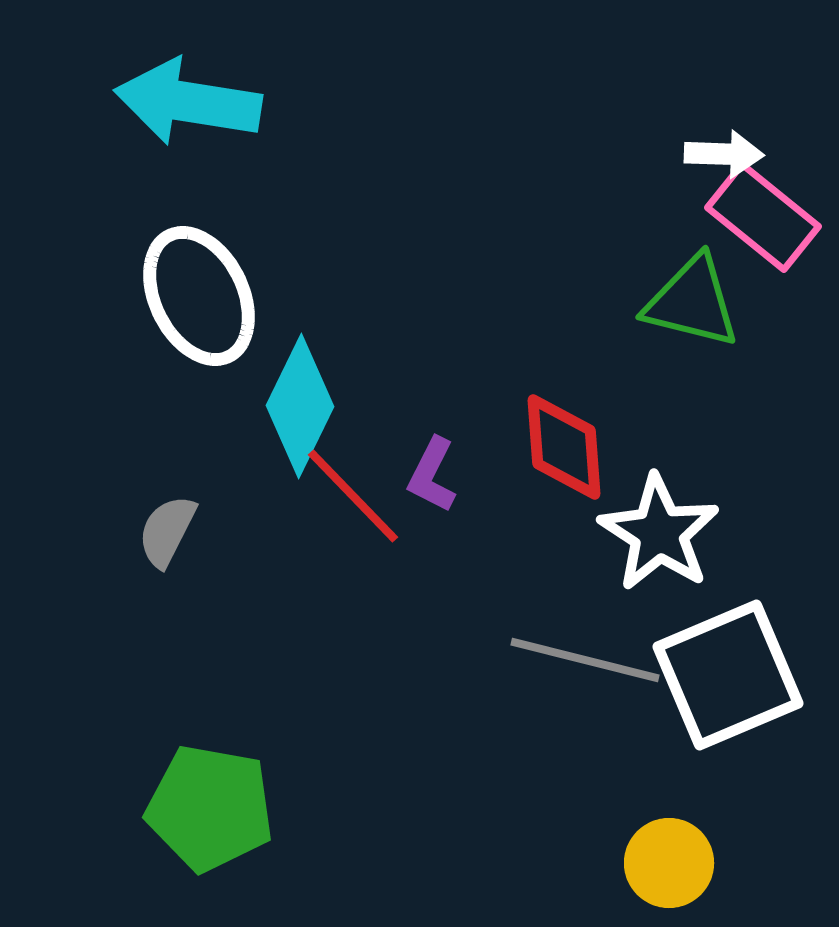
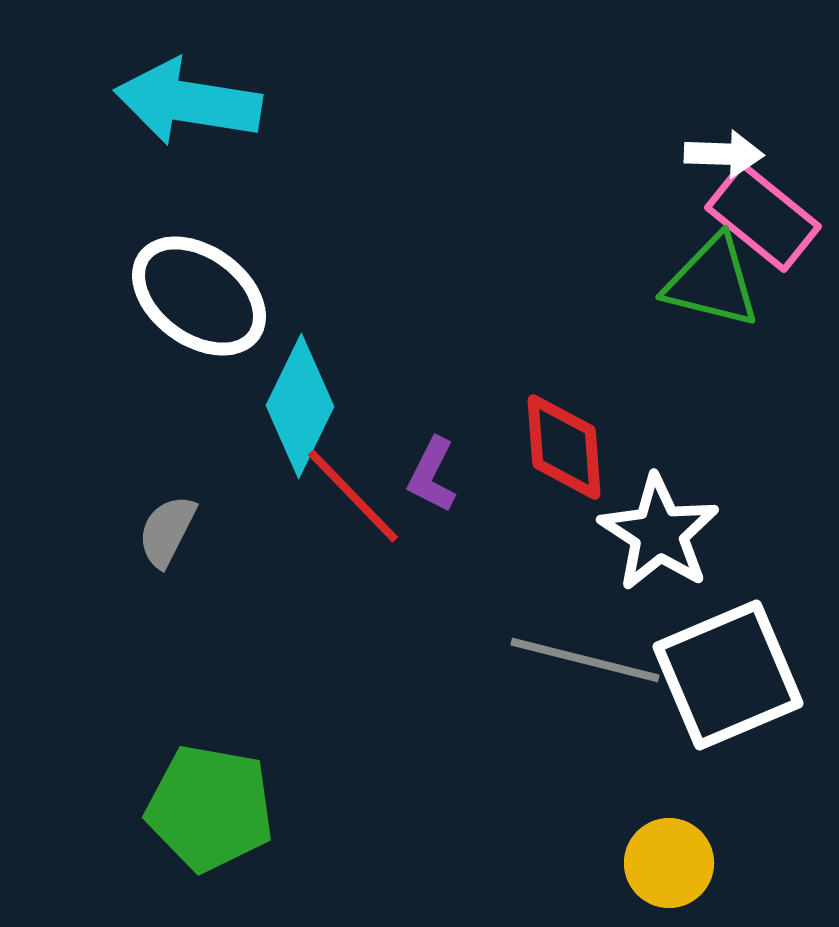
white ellipse: rotated 28 degrees counterclockwise
green triangle: moved 20 px right, 20 px up
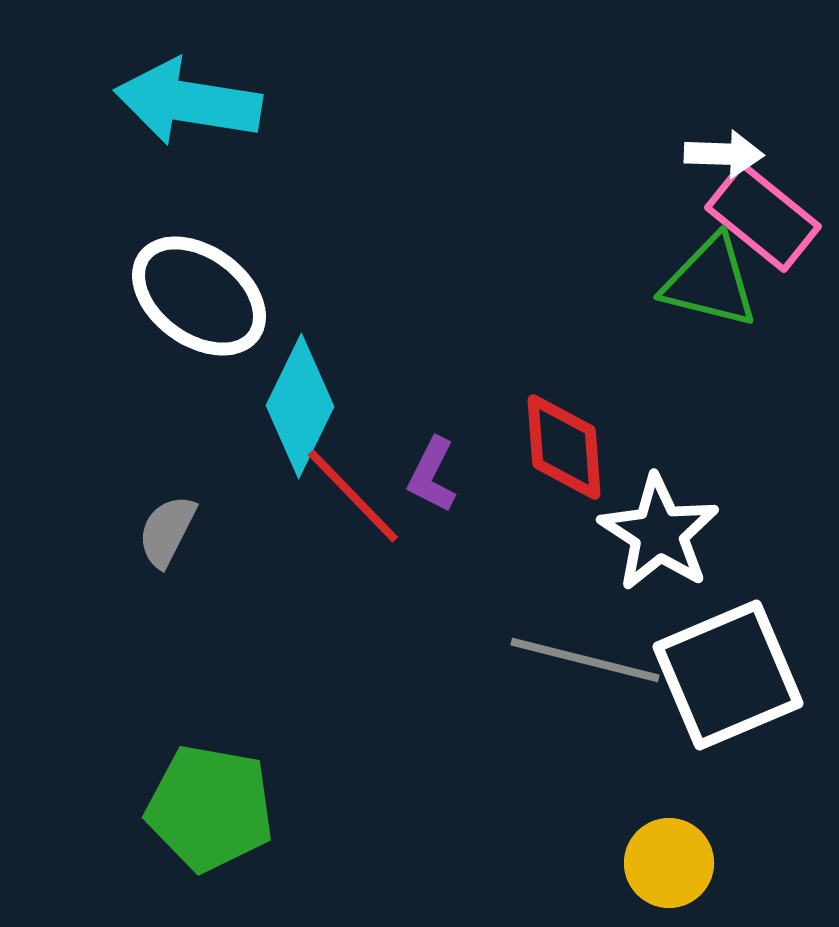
green triangle: moved 2 px left
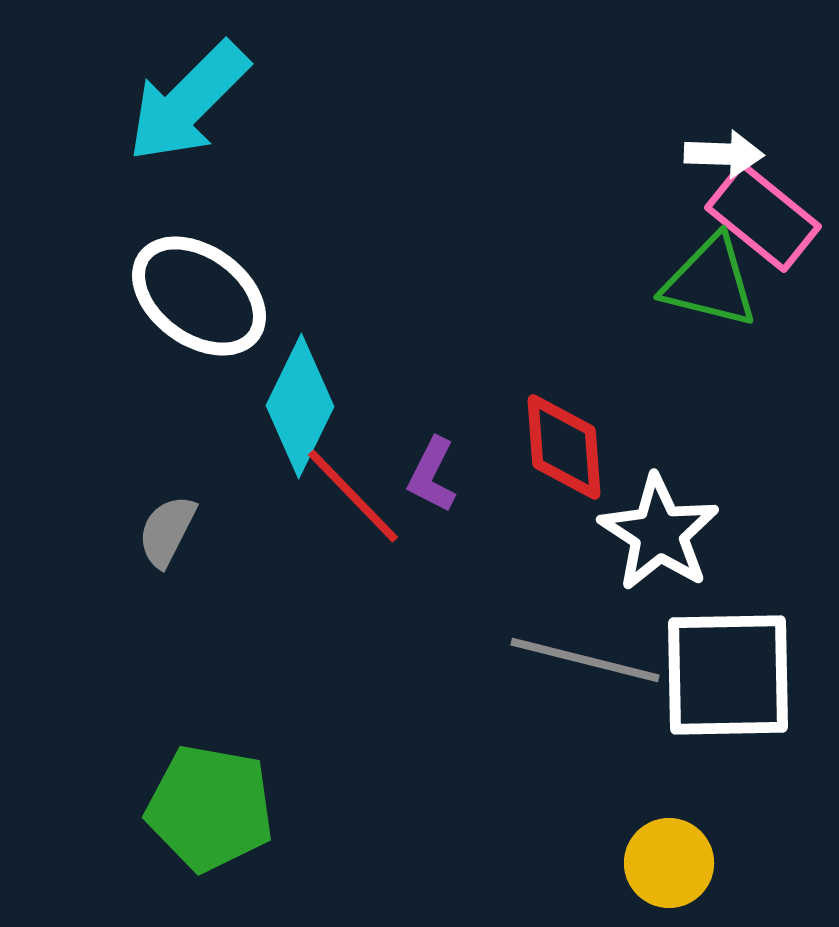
cyan arrow: rotated 54 degrees counterclockwise
white square: rotated 22 degrees clockwise
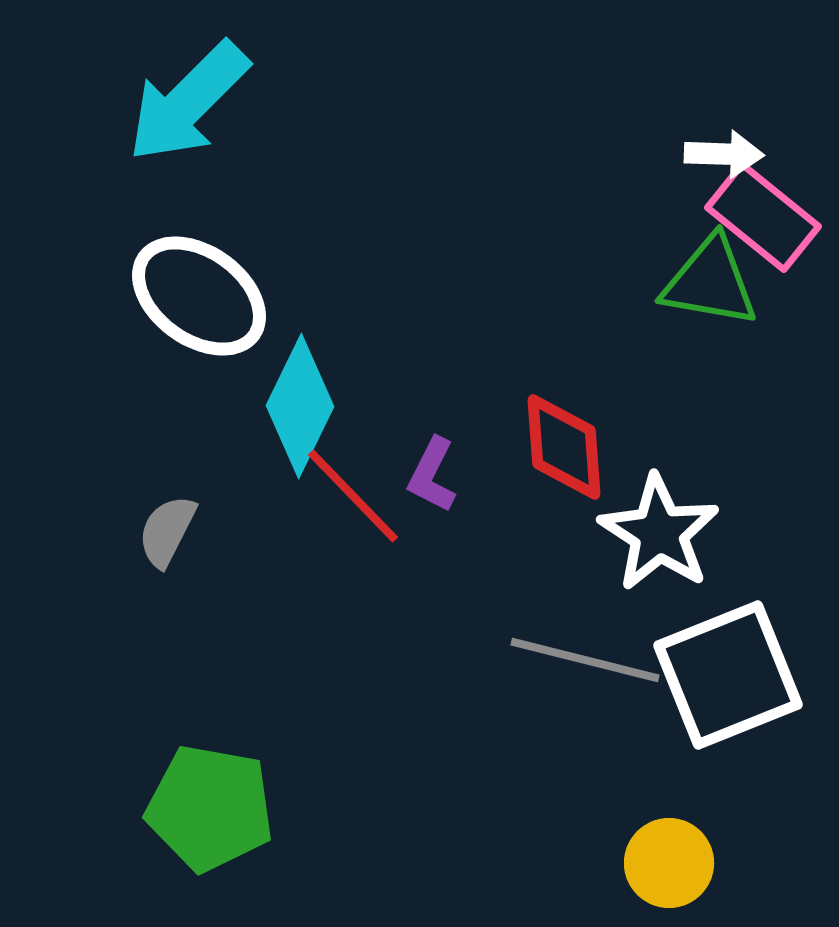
green triangle: rotated 4 degrees counterclockwise
white square: rotated 21 degrees counterclockwise
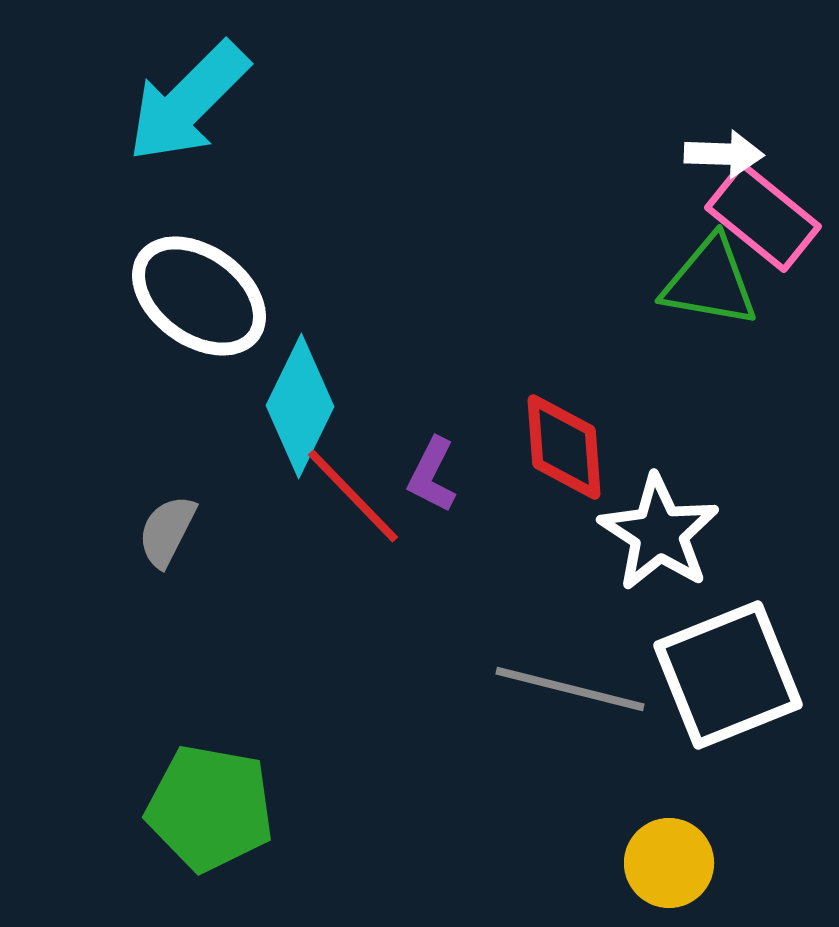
gray line: moved 15 px left, 29 px down
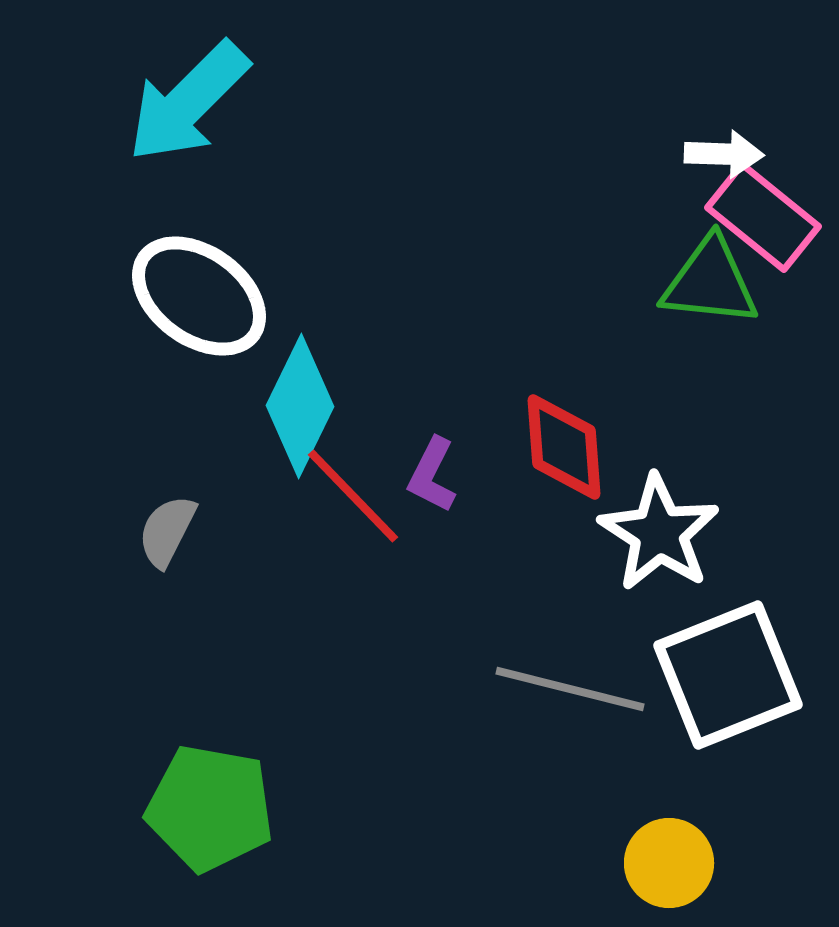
green triangle: rotated 4 degrees counterclockwise
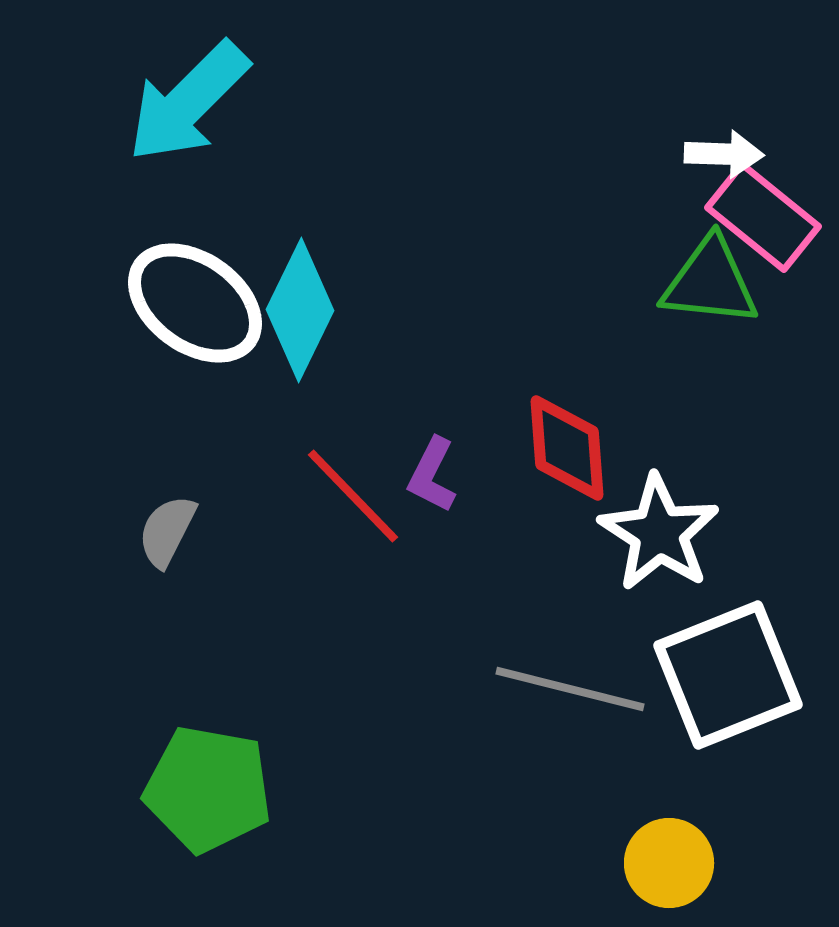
white ellipse: moved 4 px left, 7 px down
cyan diamond: moved 96 px up
red diamond: moved 3 px right, 1 px down
green pentagon: moved 2 px left, 19 px up
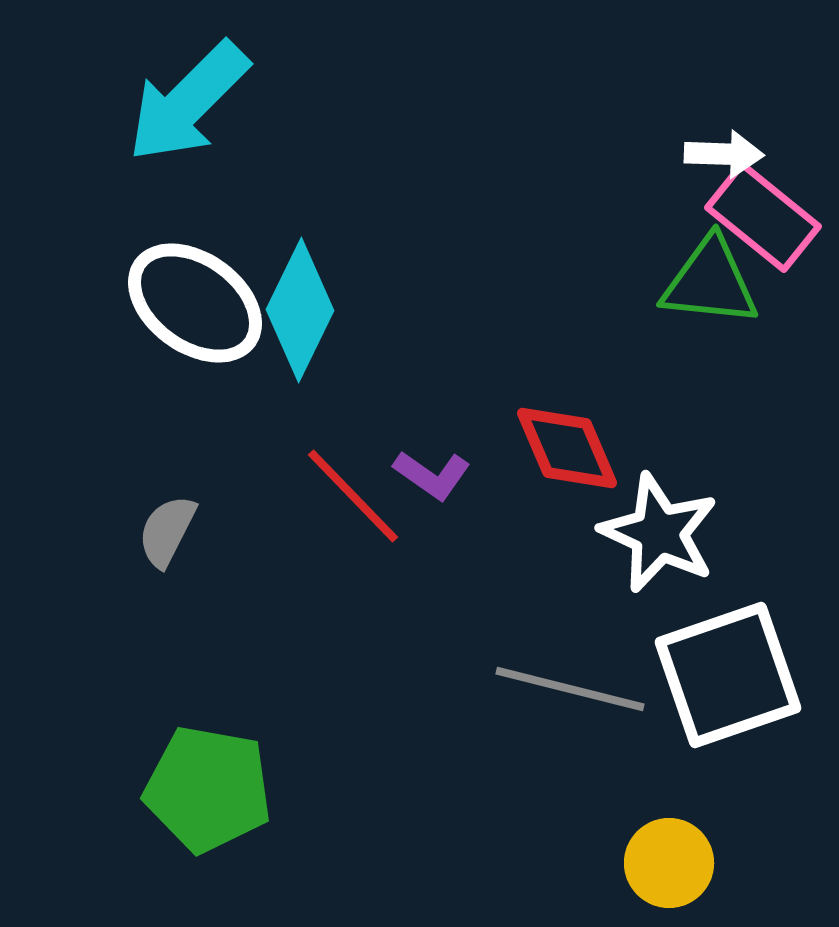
red diamond: rotated 19 degrees counterclockwise
purple L-shape: rotated 82 degrees counterclockwise
white star: rotated 8 degrees counterclockwise
white square: rotated 3 degrees clockwise
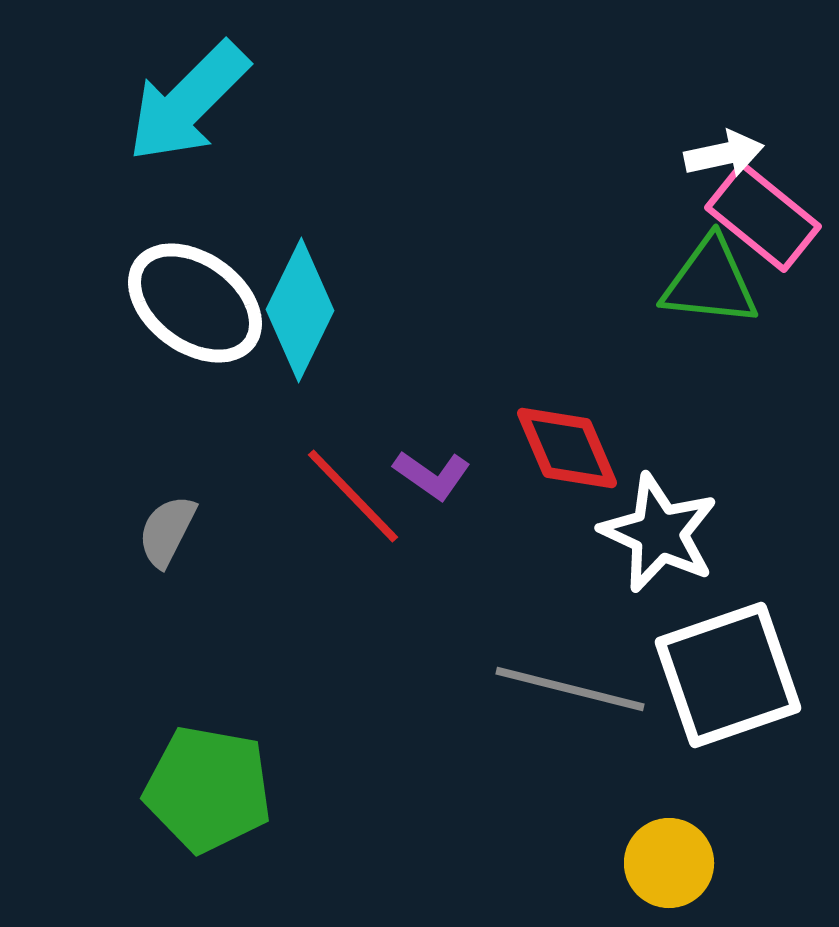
white arrow: rotated 14 degrees counterclockwise
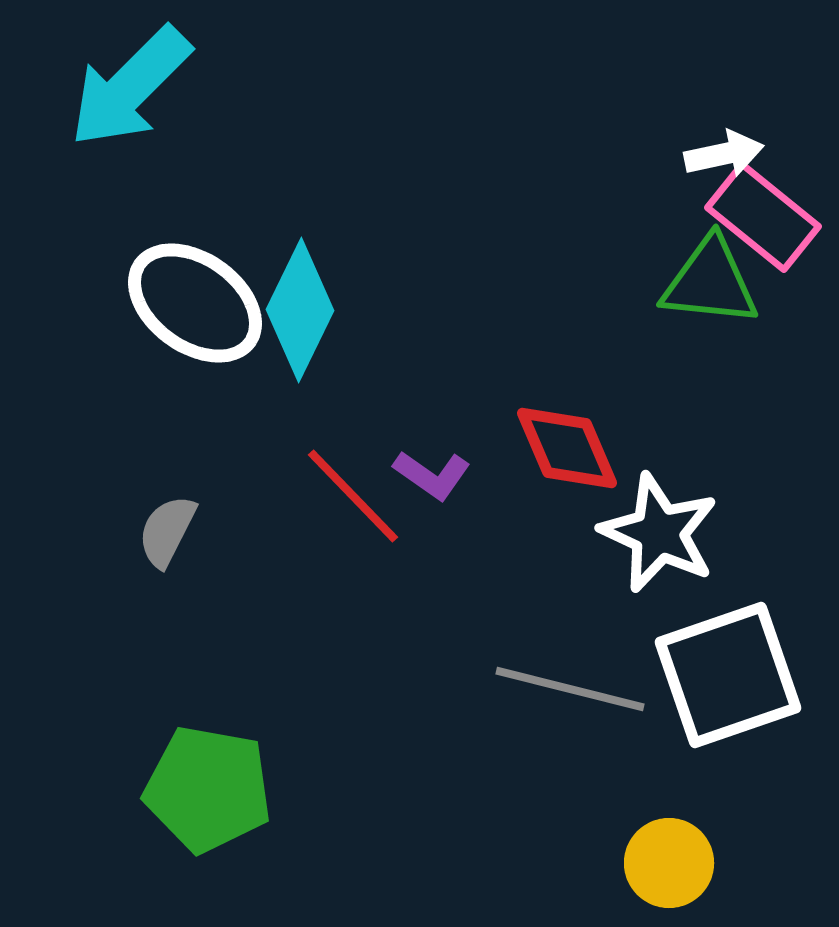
cyan arrow: moved 58 px left, 15 px up
